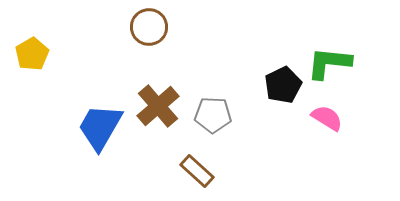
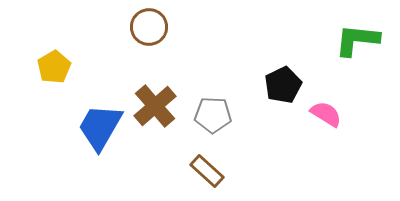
yellow pentagon: moved 22 px right, 13 px down
green L-shape: moved 28 px right, 23 px up
brown cross: moved 3 px left
pink semicircle: moved 1 px left, 4 px up
brown rectangle: moved 10 px right
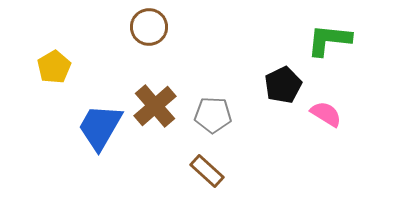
green L-shape: moved 28 px left
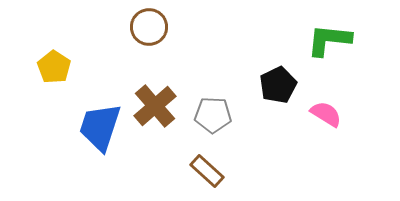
yellow pentagon: rotated 8 degrees counterclockwise
black pentagon: moved 5 px left
blue trapezoid: rotated 12 degrees counterclockwise
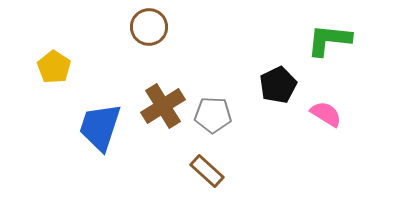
brown cross: moved 8 px right; rotated 9 degrees clockwise
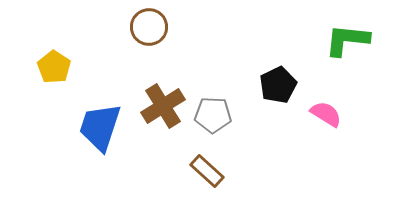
green L-shape: moved 18 px right
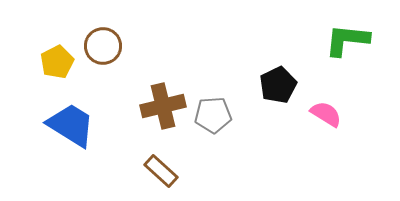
brown circle: moved 46 px left, 19 px down
yellow pentagon: moved 3 px right, 5 px up; rotated 12 degrees clockwise
brown cross: rotated 18 degrees clockwise
gray pentagon: rotated 6 degrees counterclockwise
blue trapezoid: moved 29 px left, 2 px up; rotated 104 degrees clockwise
brown rectangle: moved 46 px left
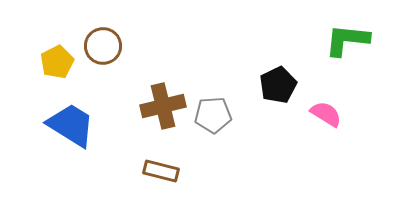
brown rectangle: rotated 28 degrees counterclockwise
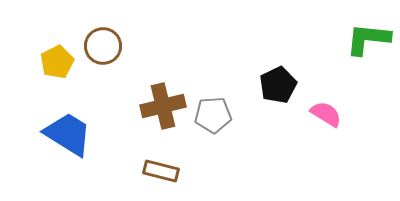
green L-shape: moved 21 px right, 1 px up
blue trapezoid: moved 3 px left, 9 px down
